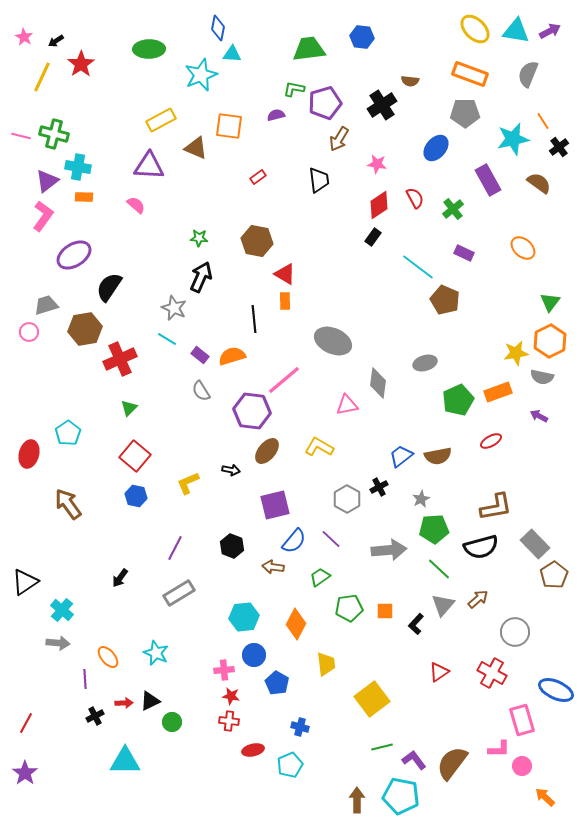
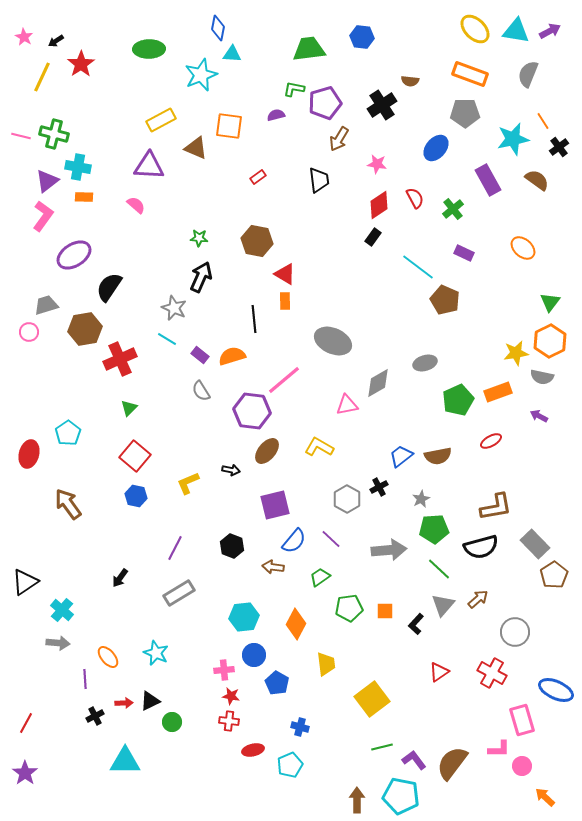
brown semicircle at (539, 183): moved 2 px left, 3 px up
gray diamond at (378, 383): rotated 52 degrees clockwise
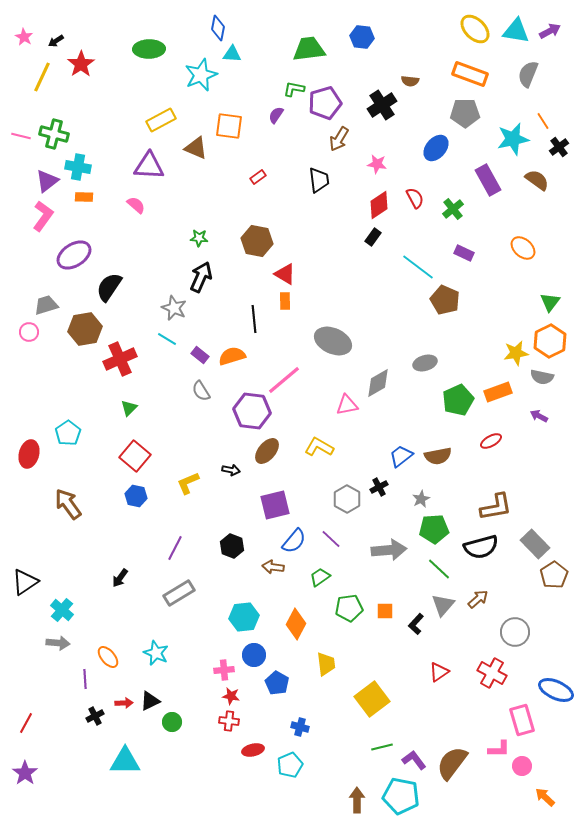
purple semicircle at (276, 115): rotated 42 degrees counterclockwise
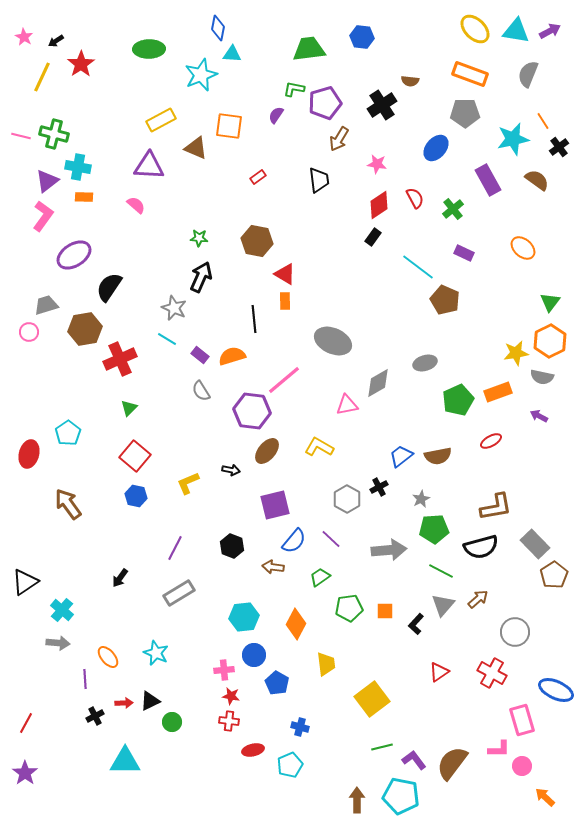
green line at (439, 569): moved 2 px right, 2 px down; rotated 15 degrees counterclockwise
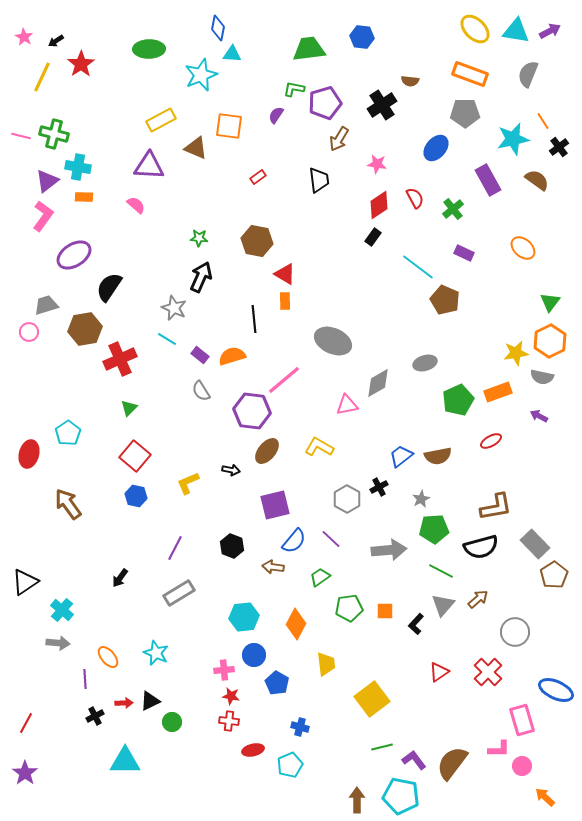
red cross at (492, 673): moved 4 px left, 1 px up; rotated 16 degrees clockwise
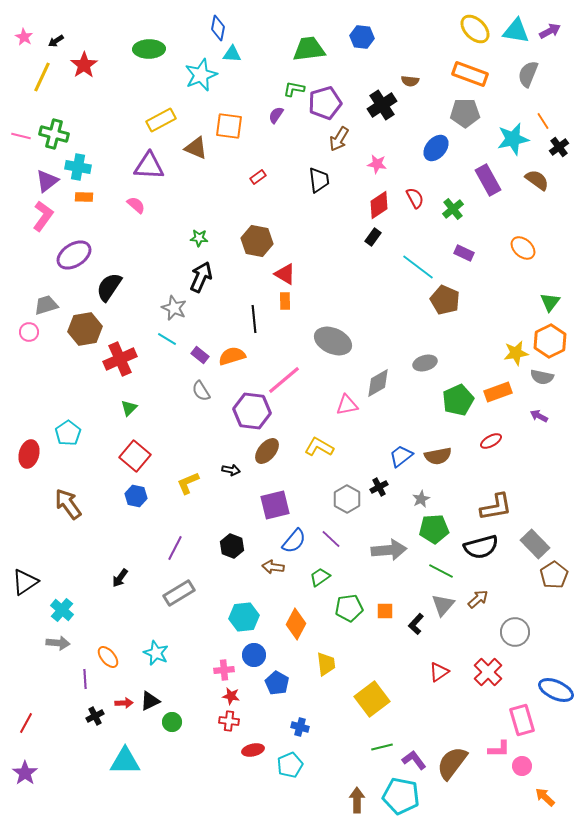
red star at (81, 64): moved 3 px right, 1 px down
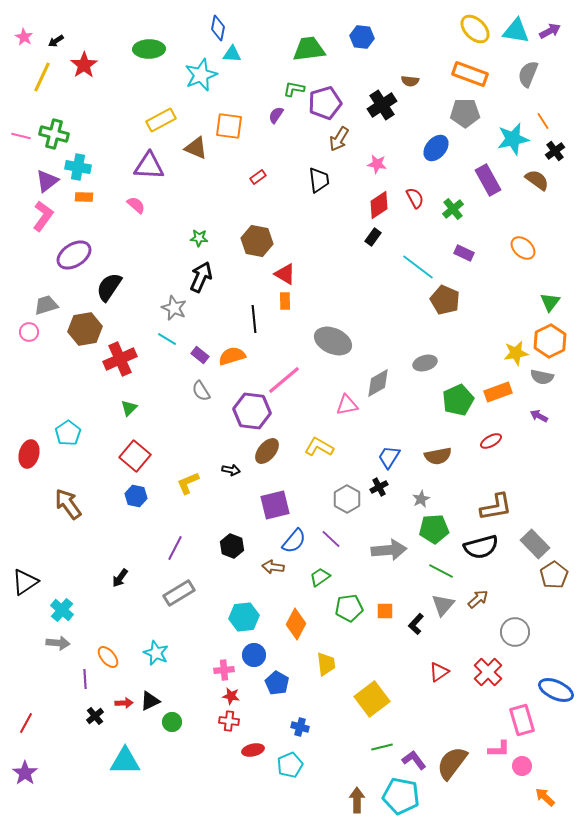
black cross at (559, 147): moved 4 px left, 4 px down
blue trapezoid at (401, 456): moved 12 px left, 1 px down; rotated 20 degrees counterclockwise
black cross at (95, 716): rotated 12 degrees counterclockwise
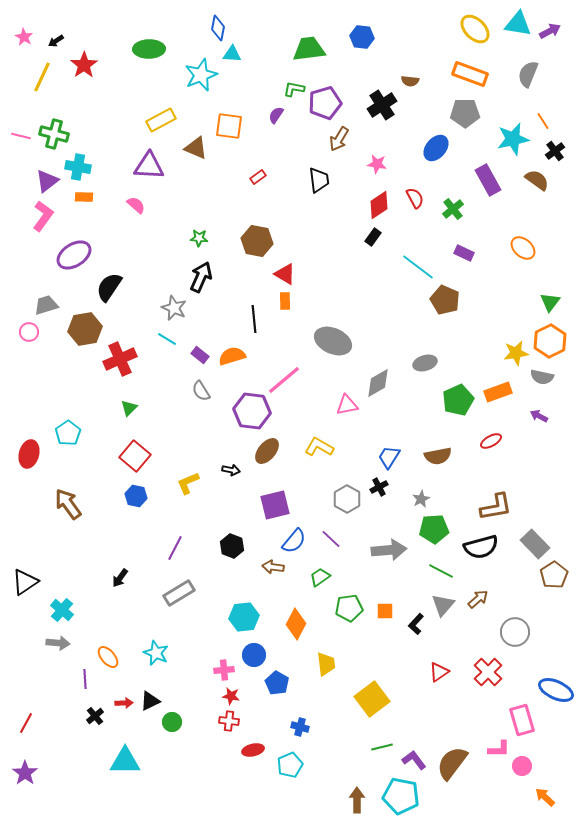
cyan triangle at (516, 31): moved 2 px right, 7 px up
